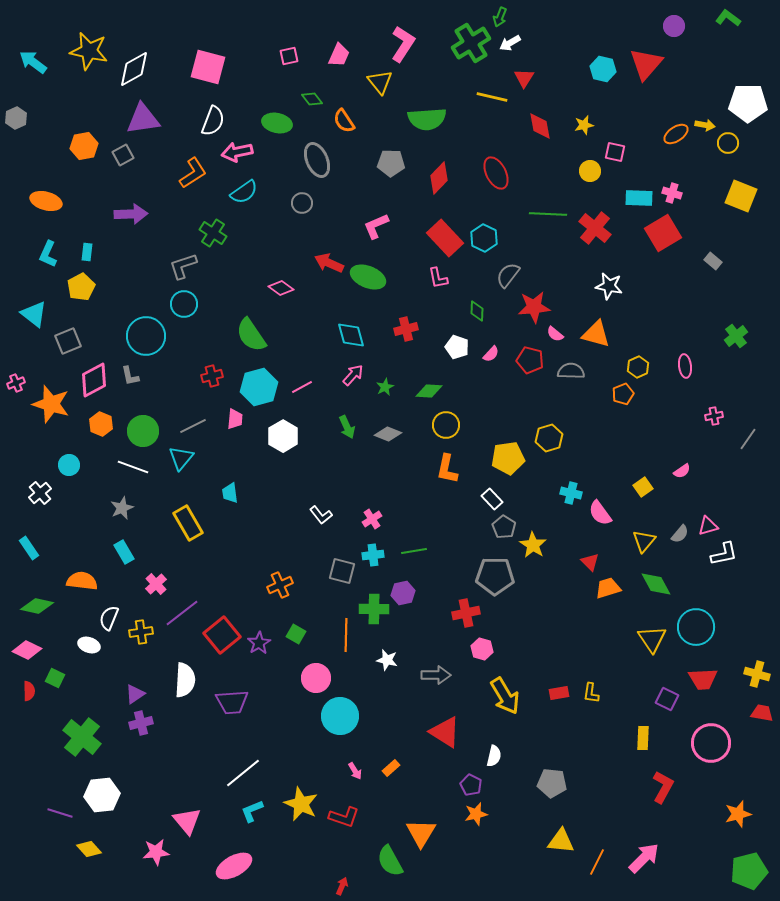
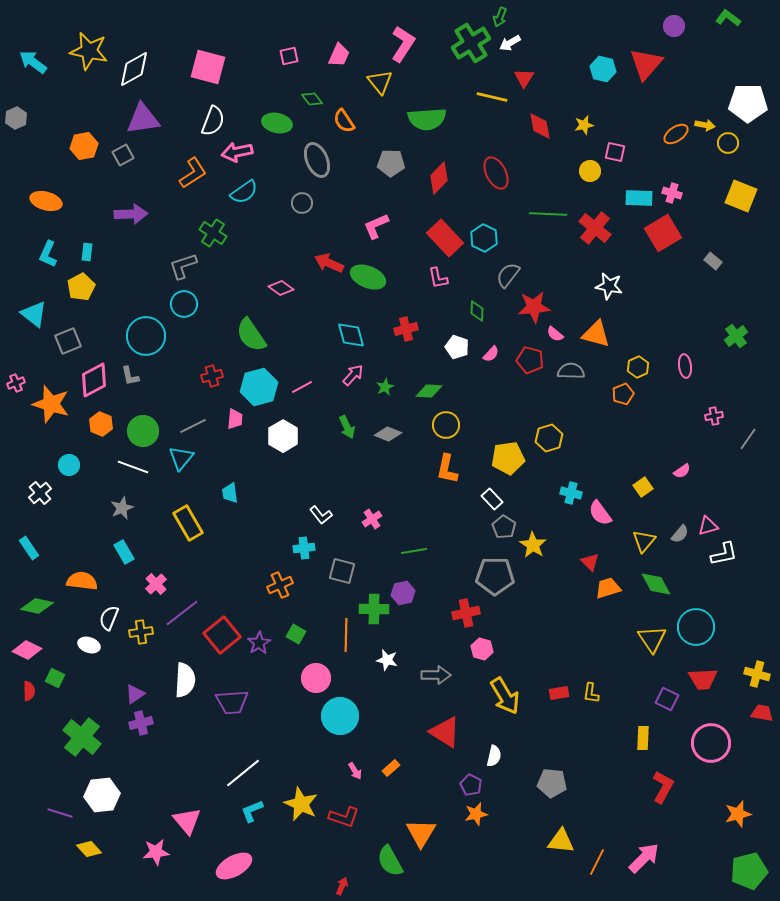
cyan cross at (373, 555): moved 69 px left, 7 px up
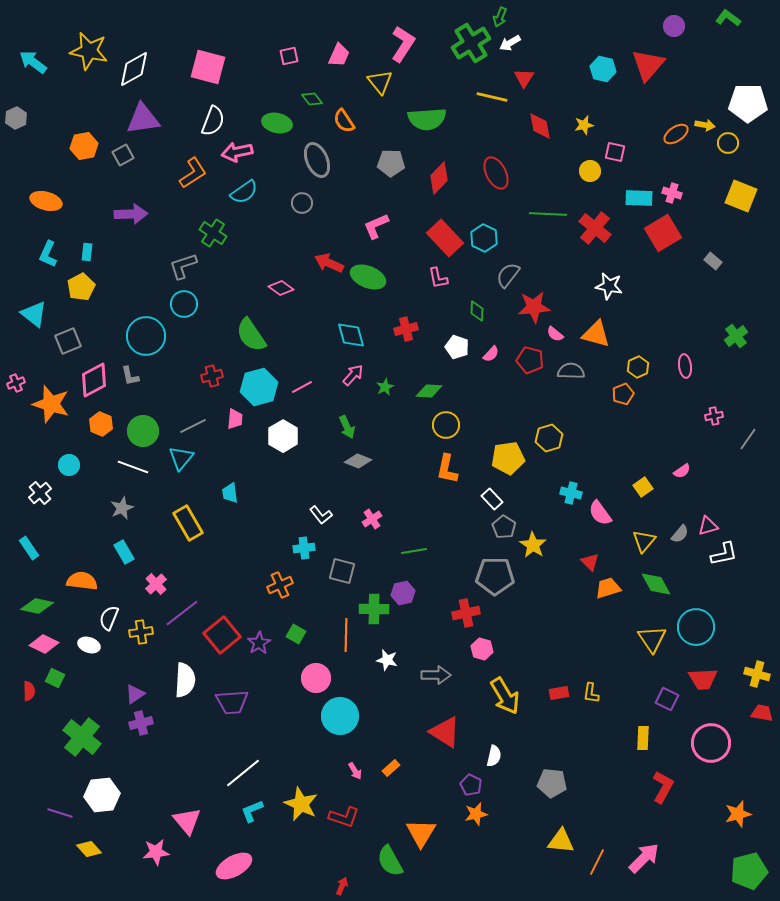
red triangle at (646, 64): moved 2 px right, 1 px down
gray diamond at (388, 434): moved 30 px left, 27 px down
pink diamond at (27, 650): moved 17 px right, 6 px up
